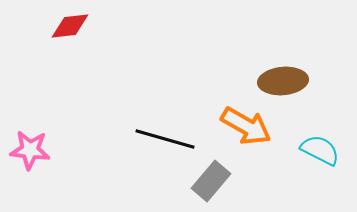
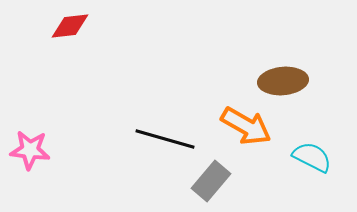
cyan semicircle: moved 8 px left, 7 px down
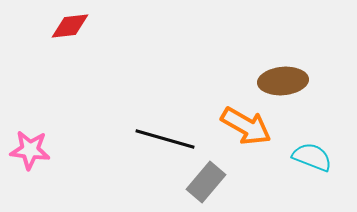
cyan semicircle: rotated 6 degrees counterclockwise
gray rectangle: moved 5 px left, 1 px down
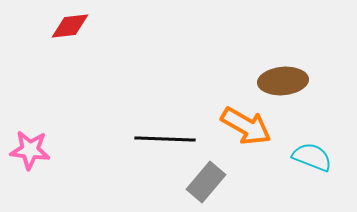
black line: rotated 14 degrees counterclockwise
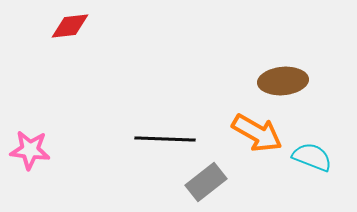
orange arrow: moved 11 px right, 7 px down
gray rectangle: rotated 12 degrees clockwise
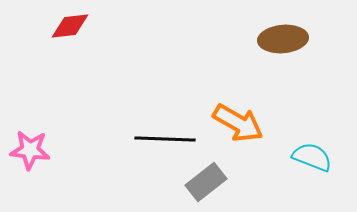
brown ellipse: moved 42 px up
orange arrow: moved 19 px left, 10 px up
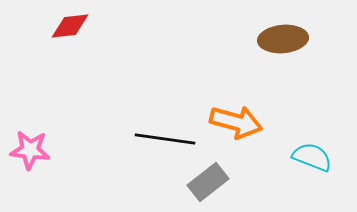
orange arrow: moved 2 px left, 1 px up; rotated 15 degrees counterclockwise
black line: rotated 6 degrees clockwise
gray rectangle: moved 2 px right
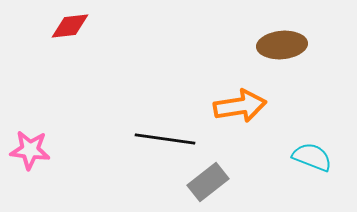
brown ellipse: moved 1 px left, 6 px down
orange arrow: moved 4 px right, 16 px up; rotated 24 degrees counterclockwise
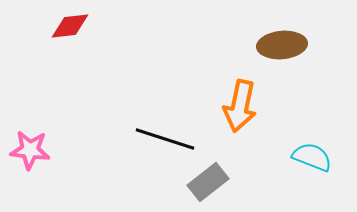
orange arrow: rotated 111 degrees clockwise
black line: rotated 10 degrees clockwise
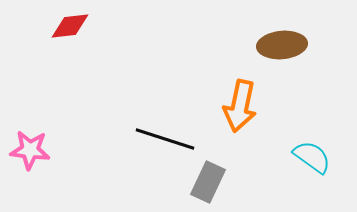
cyan semicircle: rotated 15 degrees clockwise
gray rectangle: rotated 27 degrees counterclockwise
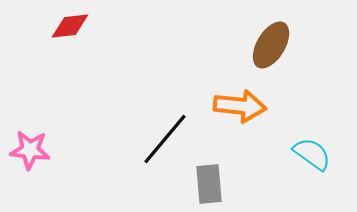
brown ellipse: moved 11 px left; rotated 54 degrees counterclockwise
orange arrow: rotated 96 degrees counterclockwise
black line: rotated 68 degrees counterclockwise
cyan semicircle: moved 3 px up
gray rectangle: moved 1 px right, 2 px down; rotated 30 degrees counterclockwise
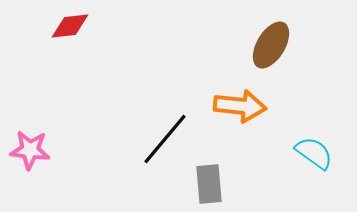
cyan semicircle: moved 2 px right, 1 px up
